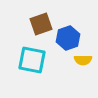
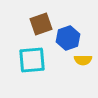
cyan square: rotated 16 degrees counterclockwise
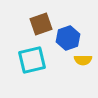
cyan square: rotated 8 degrees counterclockwise
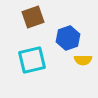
brown square: moved 8 px left, 7 px up
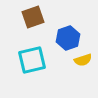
yellow semicircle: rotated 18 degrees counterclockwise
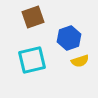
blue hexagon: moved 1 px right
yellow semicircle: moved 3 px left, 1 px down
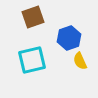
yellow semicircle: rotated 84 degrees clockwise
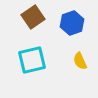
brown square: rotated 15 degrees counterclockwise
blue hexagon: moved 3 px right, 15 px up
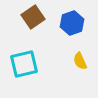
cyan square: moved 8 px left, 4 px down
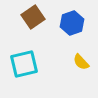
yellow semicircle: moved 1 px right, 1 px down; rotated 18 degrees counterclockwise
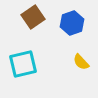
cyan square: moved 1 px left
